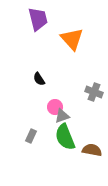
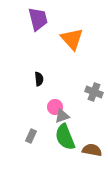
black semicircle: rotated 152 degrees counterclockwise
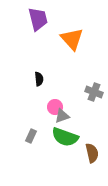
green semicircle: rotated 48 degrees counterclockwise
brown semicircle: moved 3 px down; rotated 66 degrees clockwise
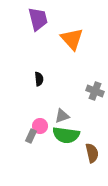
gray cross: moved 1 px right, 1 px up
pink circle: moved 15 px left, 19 px down
green semicircle: moved 1 px right, 2 px up; rotated 12 degrees counterclockwise
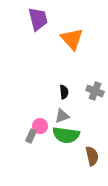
black semicircle: moved 25 px right, 13 px down
brown semicircle: moved 3 px down
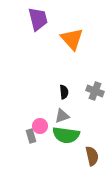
gray rectangle: rotated 40 degrees counterclockwise
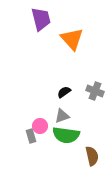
purple trapezoid: moved 3 px right
black semicircle: rotated 120 degrees counterclockwise
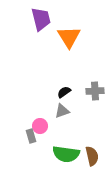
orange triangle: moved 3 px left, 2 px up; rotated 10 degrees clockwise
gray cross: rotated 24 degrees counterclockwise
gray triangle: moved 5 px up
green semicircle: moved 19 px down
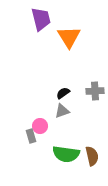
black semicircle: moved 1 px left, 1 px down
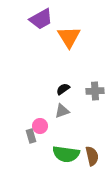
purple trapezoid: rotated 75 degrees clockwise
black semicircle: moved 4 px up
